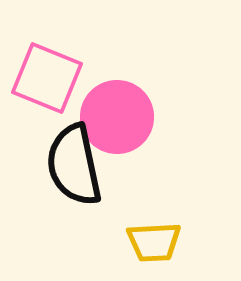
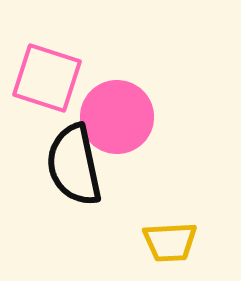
pink square: rotated 4 degrees counterclockwise
yellow trapezoid: moved 16 px right
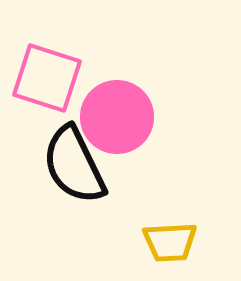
black semicircle: rotated 14 degrees counterclockwise
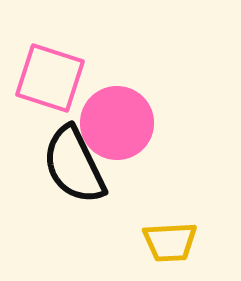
pink square: moved 3 px right
pink circle: moved 6 px down
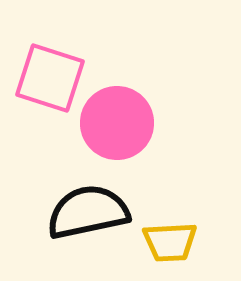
black semicircle: moved 14 px right, 47 px down; rotated 104 degrees clockwise
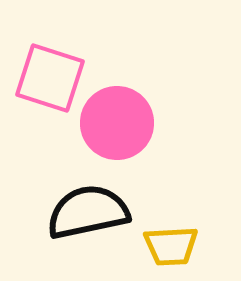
yellow trapezoid: moved 1 px right, 4 px down
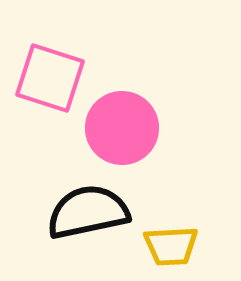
pink circle: moved 5 px right, 5 px down
